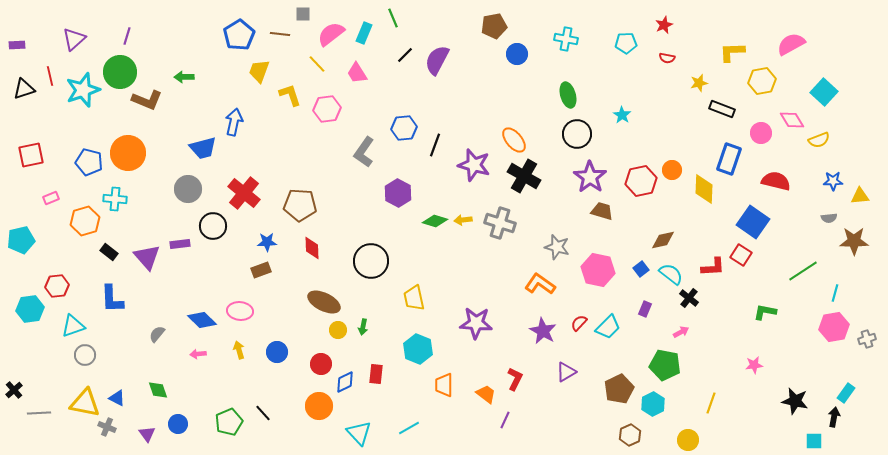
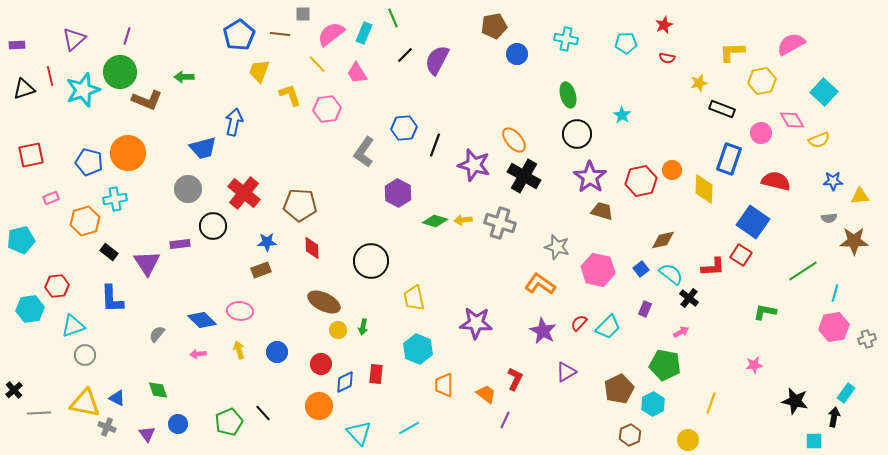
cyan cross at (115, 199): rotated 15 degrees counterclockwise
purple triangle at (147, 257): moved 6 px down; rotated 8 degrees clockwise
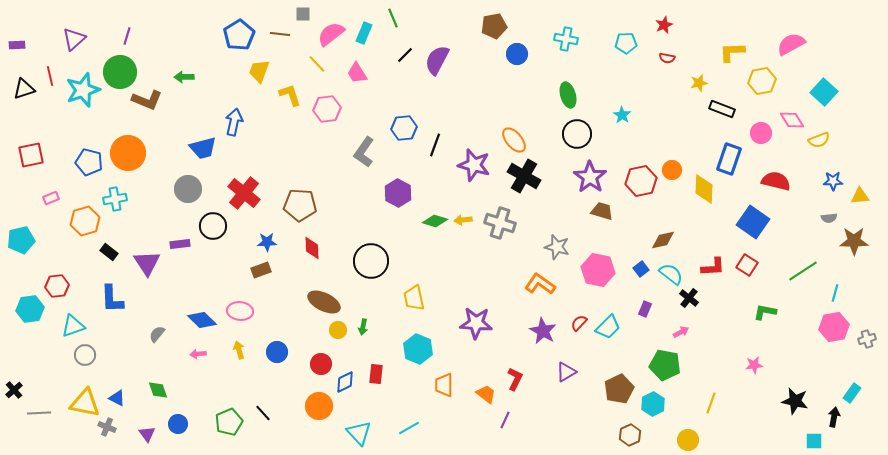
red square at (741, 255): moved 6 px right, 10 px down
cyan rectangle at (846, 393): moved 6 px right
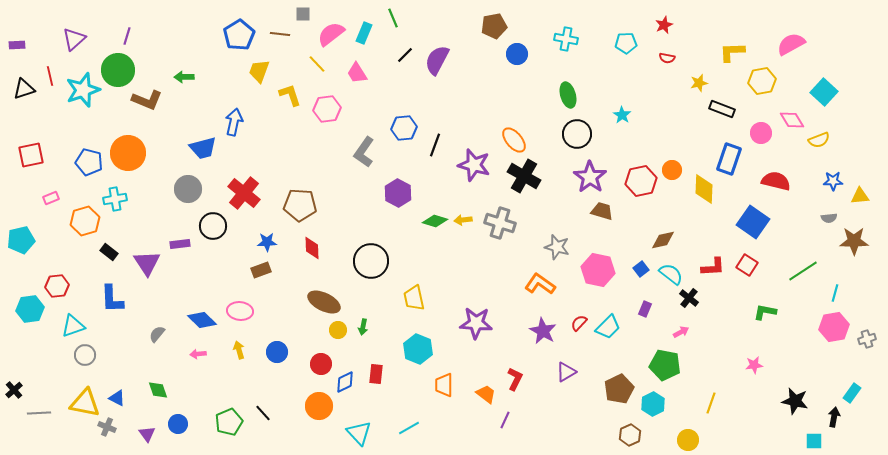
green circle at (120, 72): moved 2 px left, 2 px up
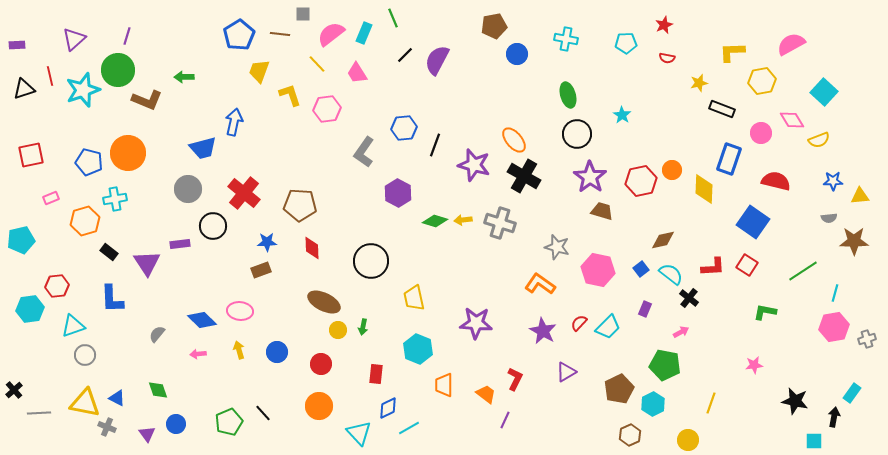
blue diamond at (345, 382): moved 43 px right, 26 px down
blue circle at (178, 424): moved 2 px left
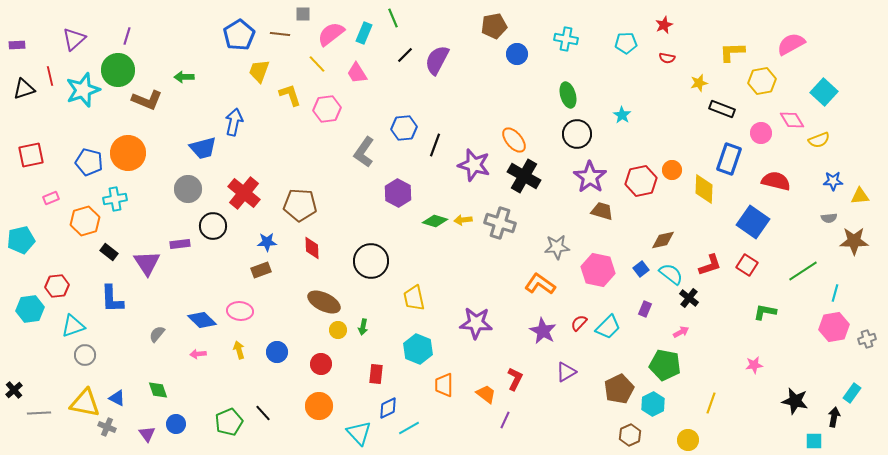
gray star at (557, 247): rotated 20 degrees counterclockwise
red L-shape at (713, 267): moved 3 px left, 2 px up; rotated 15 degrees counterclockwise
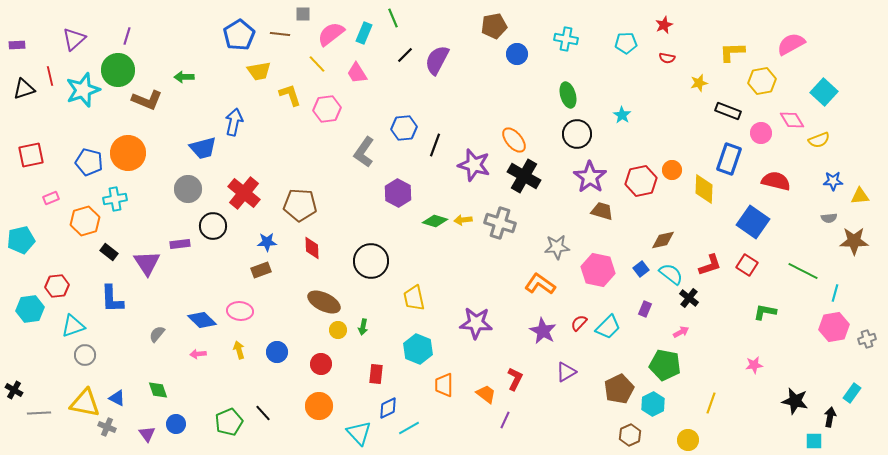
yellow trapezoid at (259, 71): rotated 120 degrees counterclockwise
black rectangle at (722, 109): moved 6 px right, 2 px down
green line at (803, 271): rotated 60 degrees clockwise
black cross at (14, 390): rotated 18 degrees counterclockwise
black arrow at (834, 417): moved 4 px left
